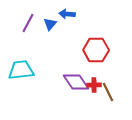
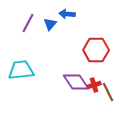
red cross: rotated 16 degrees counterclockwise
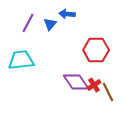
cyan trapezoid: moved 10 px up
red cross: rotated 16 degrees counterclockwise
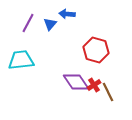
red hexagon: rotated 15 degrees clockwise
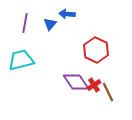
purple line: moved 3 px left; rotated 18 degrees counterclockwise
red hexagon: rotated 10 degrees clockwise
cyan trapezoid: rotated 8 degrees counterclockwise
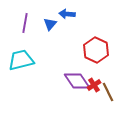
purple diamond: moved 1 px right, 1 px up
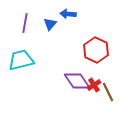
blue arrow: moved 1 px right
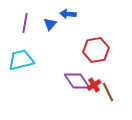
red hexagon: rotated 25 degrees clockwise
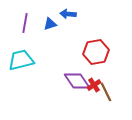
blue triangle: rotated 32 degrees clockwise
red hexagon: moved 2 px down
brown line: moved 2 px left
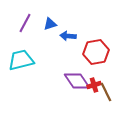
blue arrow: moved 22 px down
purple line: rotated 18 degrees clockwise
red cross: rotated 16 degrees clockwise
